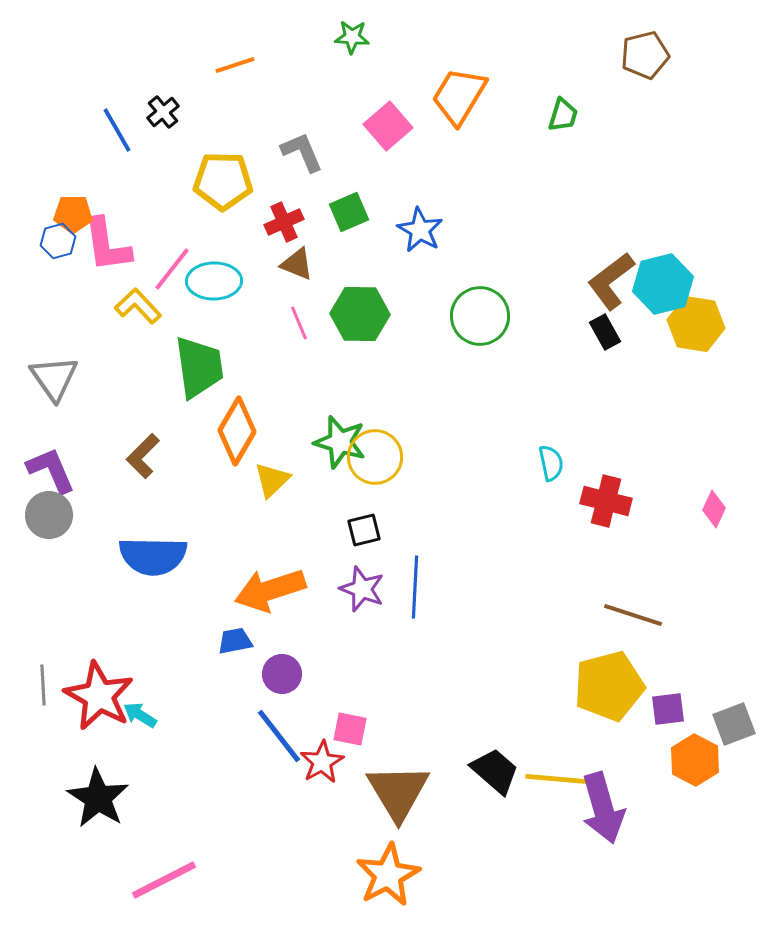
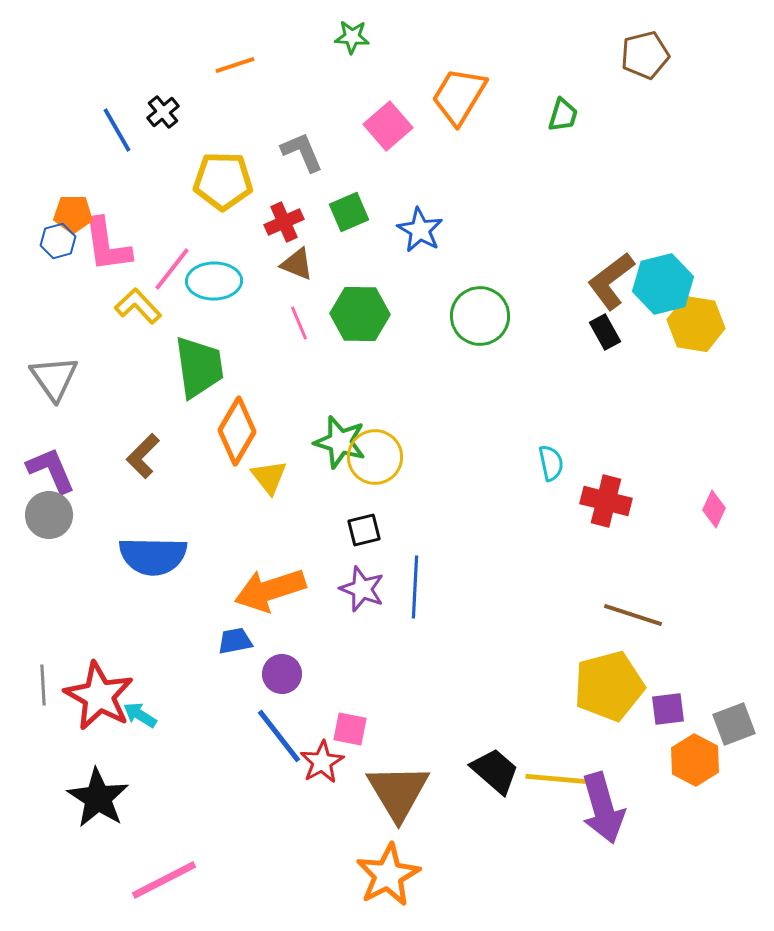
yellow triangle at (272, 480): moved 3 px left, 3 px up; rotated 24 degrees counterclockwise
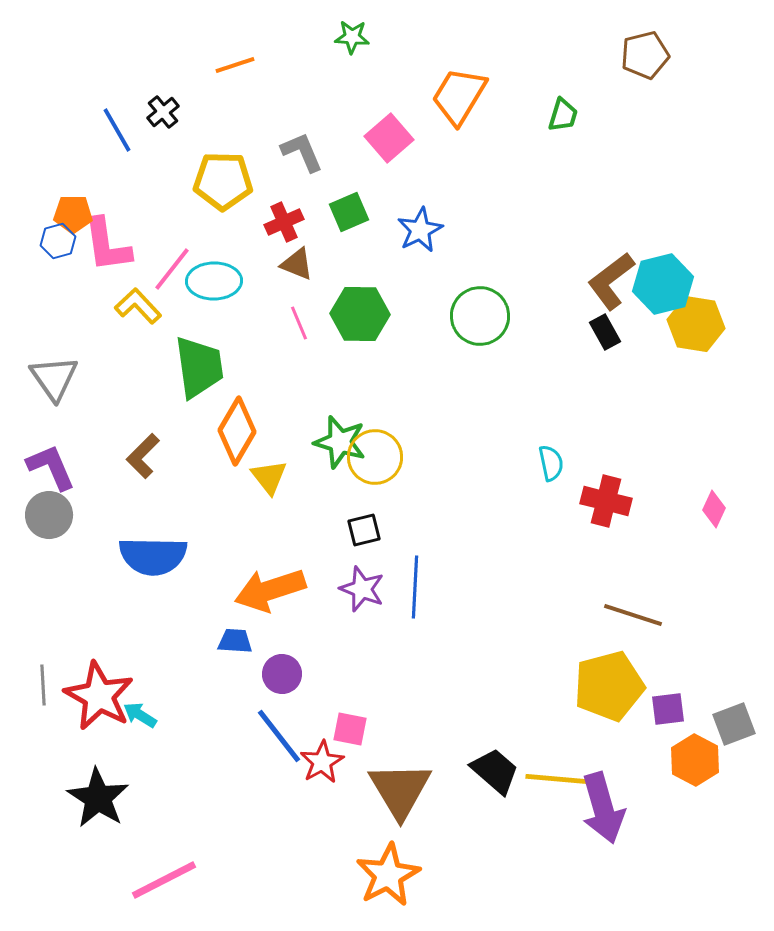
pink square at (388, 126): moved 1 px right, 12 px down
blue star at (420, 230): rotated 15 degrees clockwise
purple L-shape at (51, 470): moved 3 px up
blue trapezoid at (235, 641): rotated 15 degrees clockwise
brown triangle at (398, 792): moved 2 px right, 2 px up
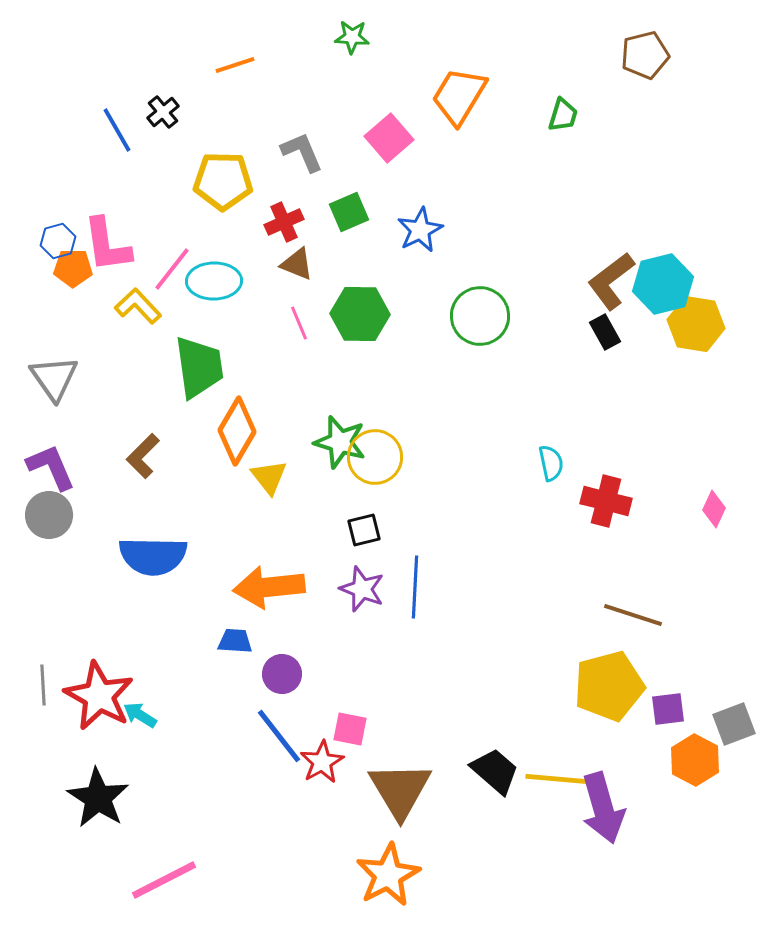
orange pentagon at (73, 214): moved 54 px down
orange arrow at (270, 590): moved 1 px left, 3 px up; rotated 12 degrees clockwise
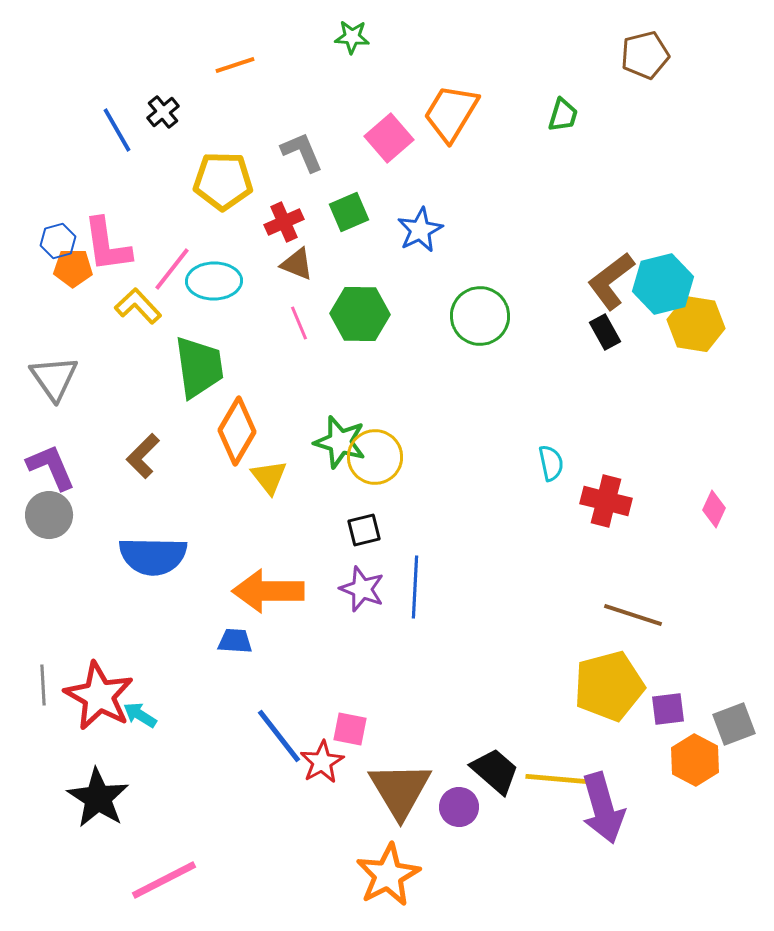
orange trapezoid at (459, 96): moved 8 px left, 17 px down
orange arrow at (269, 587): moved 1 px left, 4 px down; rotated 6 degrees clockwise
purple circle at (282, 674): moved 177 px right, 133 px down
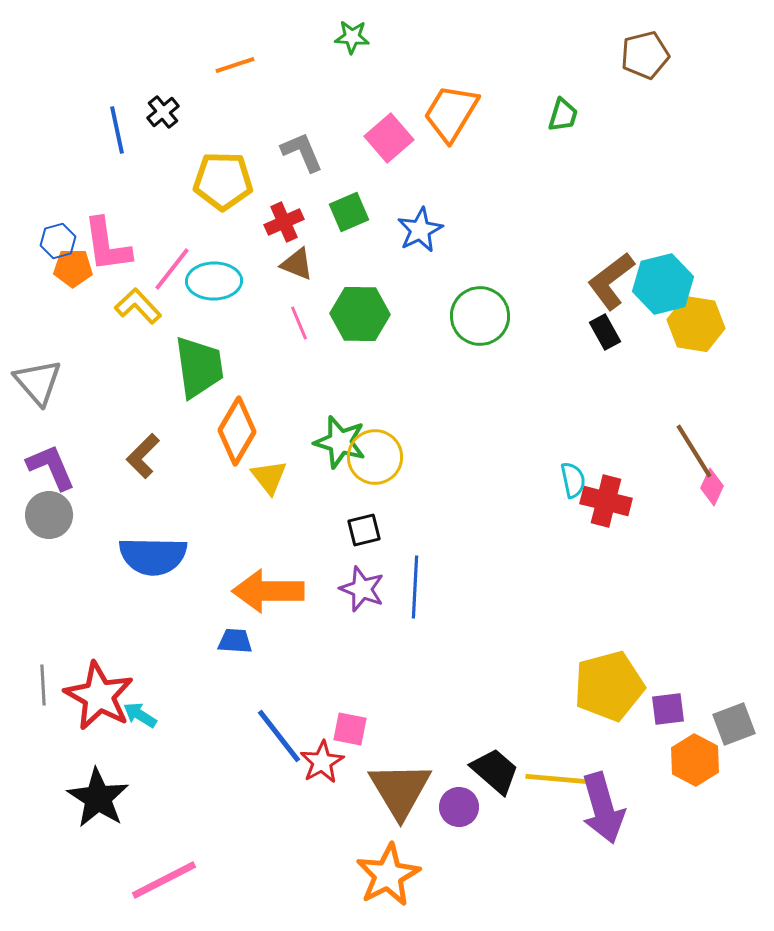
blue line at (117, 130): rotated 18 degrees clockwise
gray triangle at (54, 378): moved 16 px left, 4 px down; rotated 6 degrees counterclockwise
cyan semicircle at (551, 463): moved 22 px right, 17 px down
pink diamond at (714, 509): moved 2 px left, 22 px up
brown line at (633, 615): moved 61 px right, 164 px up; rotated 40 degrees clockwise
